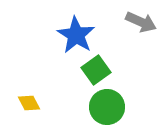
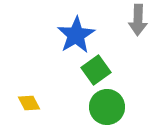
gray arrow: moved 3 px left, 2 px up; rotated 68 degrees clockwise
blue star: rotated 9 degrees clockwise
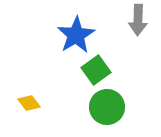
yellow diamond: rotated 10 degrees counterclockwise
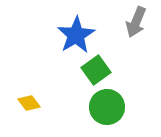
gray arrow: moved 2 px left, 2 px down; rotated 20 degrees clockwise
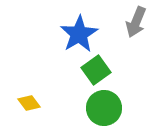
blue star: moved 3 px right, 1 px up
green circle: moved 3 px left, 1 px down
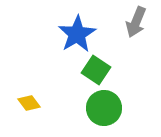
blue star: moved 2 px left
green square: rotated 20 degrees counterclockwise
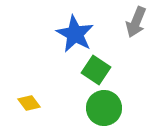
blue star: moved 2 px left; rotated 12 degrees counterclockwise
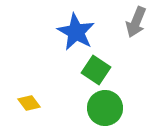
blue star: moved 1 px right, 2 px up
green circle: moved 1 px right
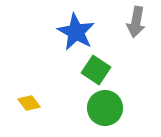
gray arrow: rotated 12 degrees counterclockwise
